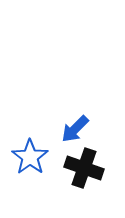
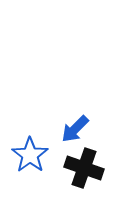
blue star: moved 2 px up
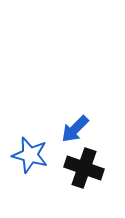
blue star: rotated 21 degrees counterclockwise
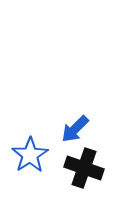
blue star: rotated 24 degrees clockwise
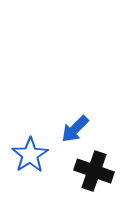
black cross: moved 10 px right, 3 px down
